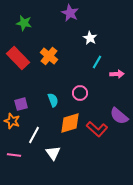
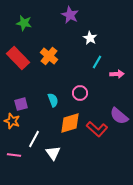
purple star: moved 2 px down
white line: moved 4 px down
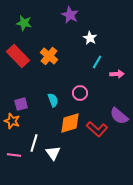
red rectangle: moved 2 px up
white line: moved 4 px down; rotated 12 degrees counterclockwise
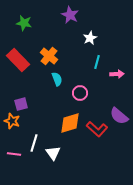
white star: rotated 16 degrees clockwise
red rectangle: moved 4 px down
cyan line: rotated 16 degrees counterclockwise
cyan semicircle: moved 4 px right, 21 px up
pink line: moved 1 px up
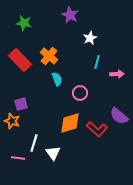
red rectangle: moved 2 px right
pink line: moved 4 px right, 4 px down
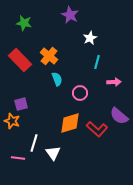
pink arrow: moved 3 px left, 8 px down
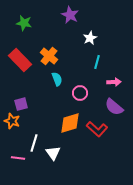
purple semicircle: moved 5 px left, 9 px up
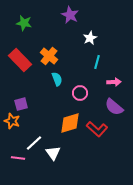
white line: rotated 30 degrees clockwise
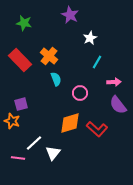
cyan line: rotated 16 degrees clockwise
cyan semicircle: moved 1 px left
purple semicircle: moved 4 px right, 2 px up; rotated 12 degrees clockwise
white triangle: rotated 14 degrees clockwise
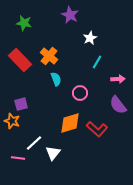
pink arrow: moved 4 px right, 3 px up
